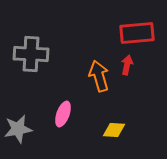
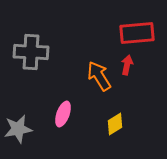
gray cross: moved 2 px up
orange arrow: rotated 16 degrees counterclockwise
yellow diamond: moved 1 px right, 6 px up; rotated 35 degrees counterclockwise
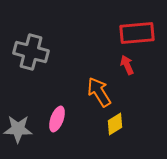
gray cross: rotated 12 degrees clockwise
red arrow: rotated 36 degrees counterclockwise
orange arrow: moved 16 px down
pink ellipse: moved 6 px left, 5 px down
gray star: rotated 12 degrees clockwise
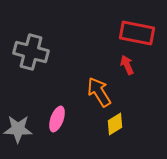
red rectangle: rotated 16 degrees clockwise
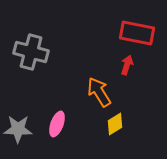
red arrow: rotated 42 degrees clockwise
pink ellipse: moved 5 px down
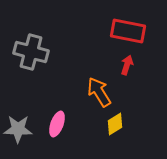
red rectangle: moved 9 px left, 2 px up
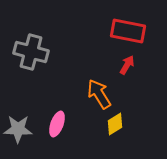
red arrow: rotated 12 degrees clockwise
orange arrow: moved 2 px down
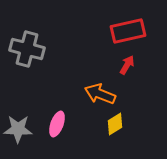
red rectangle: rotated 24 degrees counterclockwise
gray cross: moved 4 px left, 3 px up
orange arrow: moved 1 px right; rotated 36 degrees counterclockwise
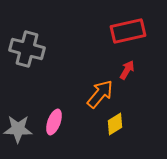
red arrow: moved 5 px down
orange arrow: rotated 108 degrees clockwise
pink ellipse: moved 3 px left, 2 px up
